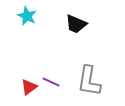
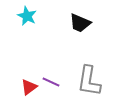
black trapezoid: moved 4 px right, 1 px up
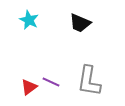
cyan star: moved 2 px right, 4 px down
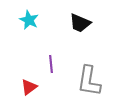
purple line: moved 18 px up; rotated 60 degrees clockwise
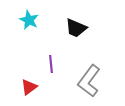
black trapezoid: moved 4 px left, 5 px down
gray L-shape: rotated 28 degrees clockwise
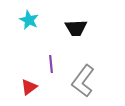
black trapezoid: rotated 25 degrees counterclockwise
gray L-shape: moved 6 px left
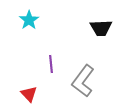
cyan star: rotated 12 degrees clockwise
black trapezoid: moved 25 px right
red triangle: moved 7 px down; rotated 36 degrees counterclockwise
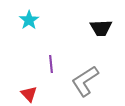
gray L-shape: moved 2 px right; rotated 20 degrees clockwise
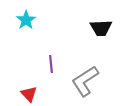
cyan star: moved 3 px left
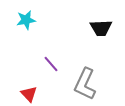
cyan star: rotated 24 degrees clockwise
purple line: rotated 36 degrees counterclockwise
gray L-shape: moved 3 px down; rotated 32 degrees counterclockwise
